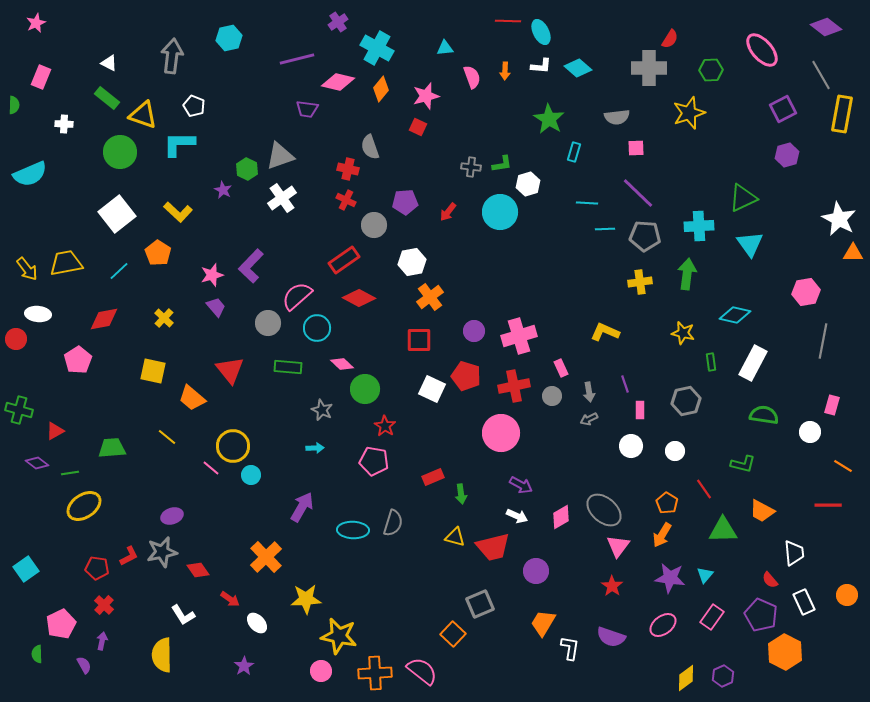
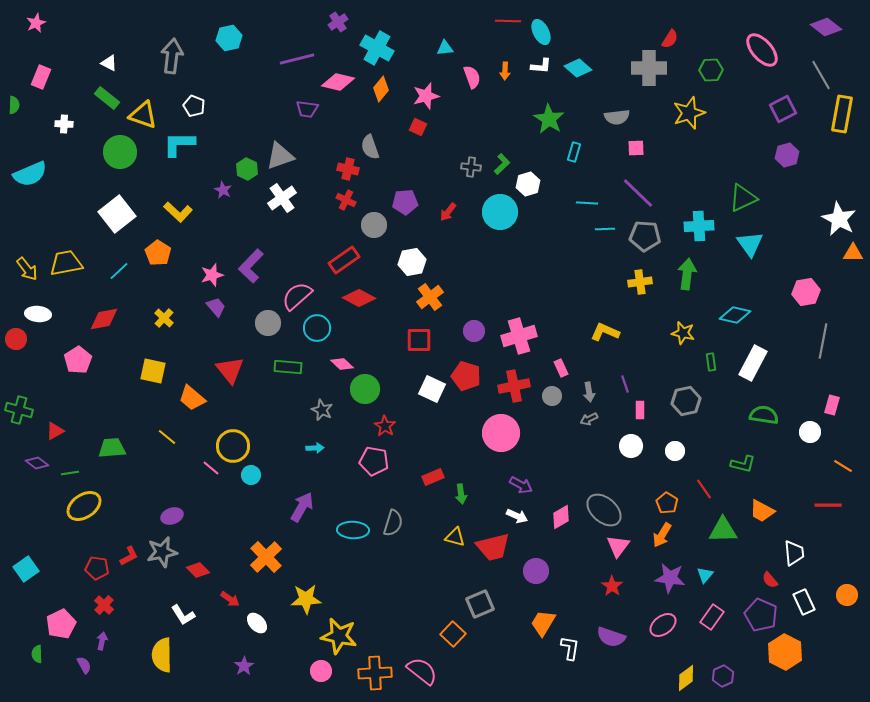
green L-shape at (502, 164): rotated 35 degrees counterclockwise
red diamond at (198, 570): rotated 10 degrees counterclockwise
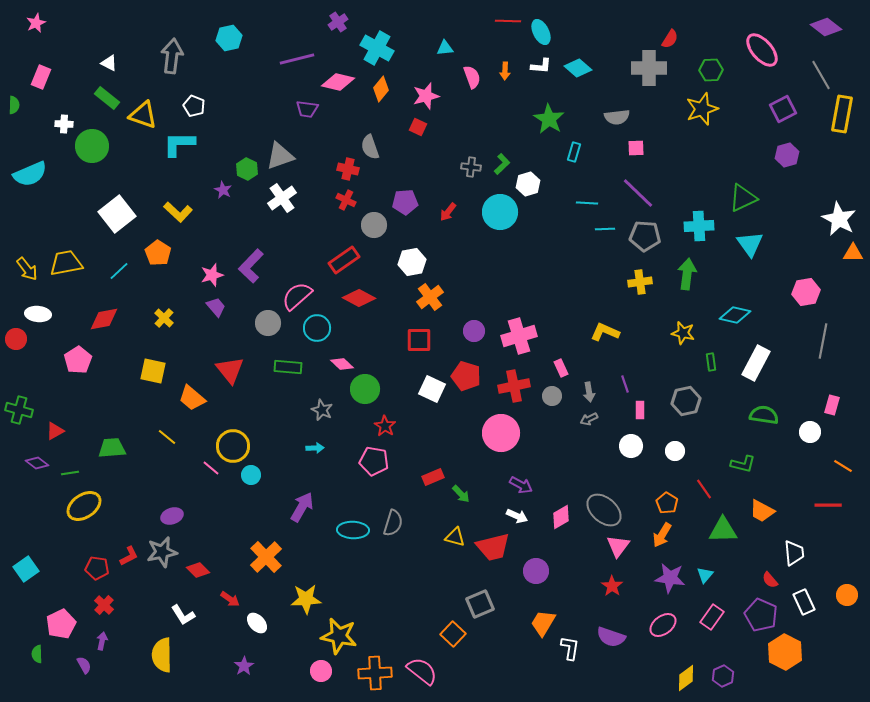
yellow star at (689, 113): moved 13 px right, 4 px up
green circle at (120, 152): moved 28 px left, 6 px up
white rectangle at (753, 363): moved 3 px right
green arrow at (461, 494): rotated 36 degrees counterclockwise
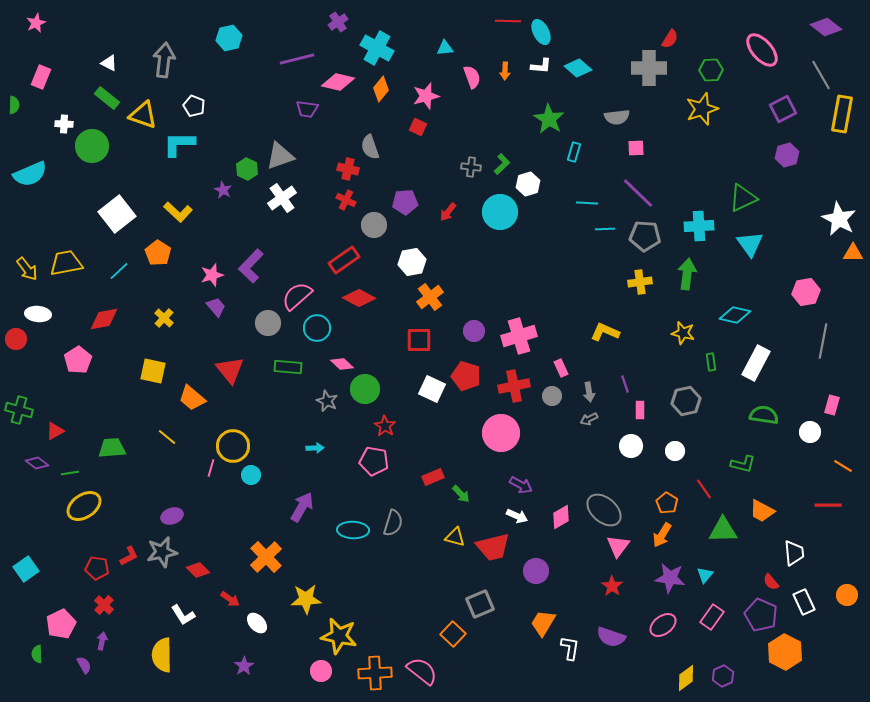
gray arrow at (172, 56): moved 8 px left, 4 px down
gray star at (322, 410): moved 5 px right, 9 px up
pink line at (211, 468): rotated 66 degrees clockwise
red semicircle at (770, 580): moved 1 px right, 2 px down
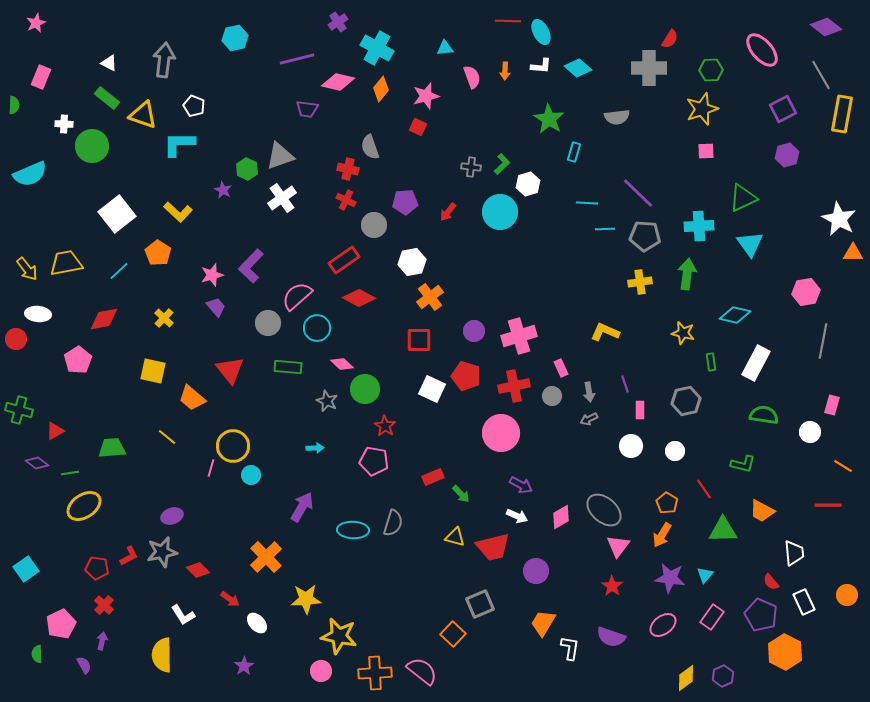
cyan hexagon at (229, 38): moved 6 px right
pink square at (636, 148): moved 70 px right, 3 px down
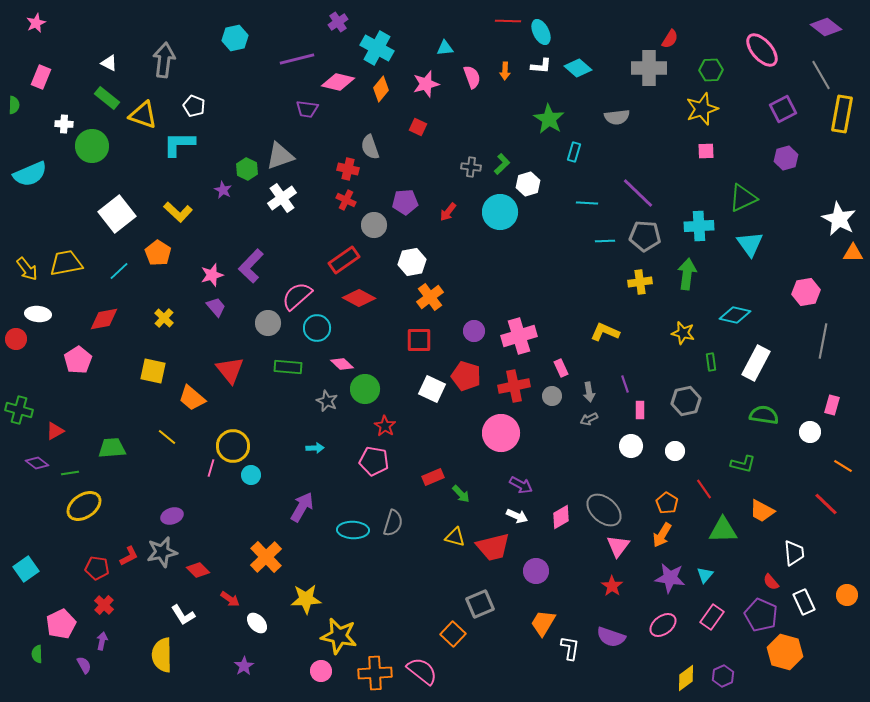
pink star at (426, 96): moved 12 px up
purple hexagon at (787, 155): moved 1 px left, 3 px down
cyan line at (605, 229): moved 12 px down
red line at (828, 505): moved 2 px left, 1 px up; rotated 44 degrees clockwise
orange hexagon at (785, 652): rotated 12 degrees counterclockwise
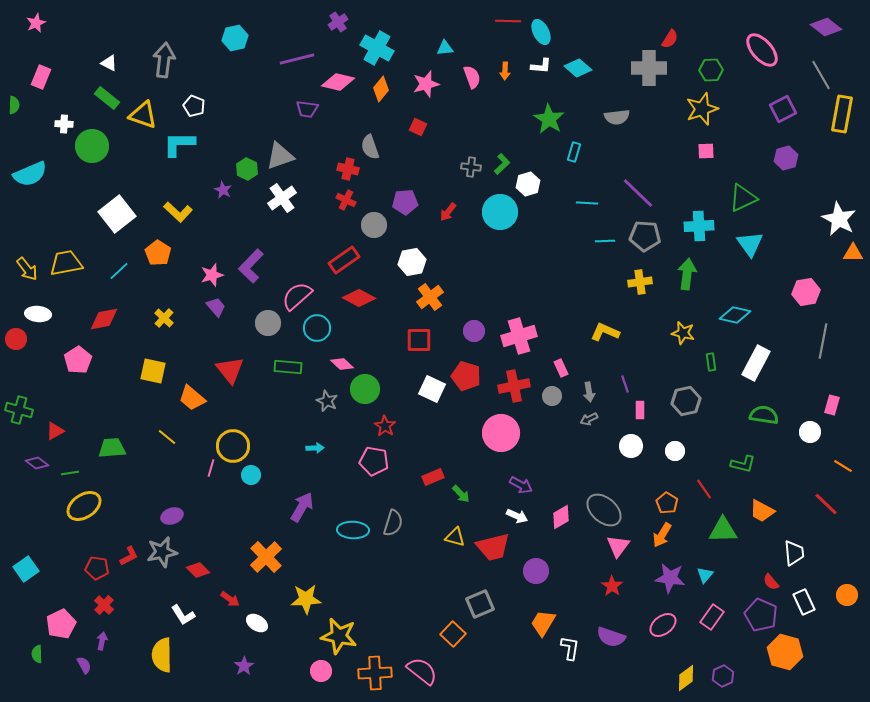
white ellipse at (257, 623): rotated 15 degrees counterclockwise
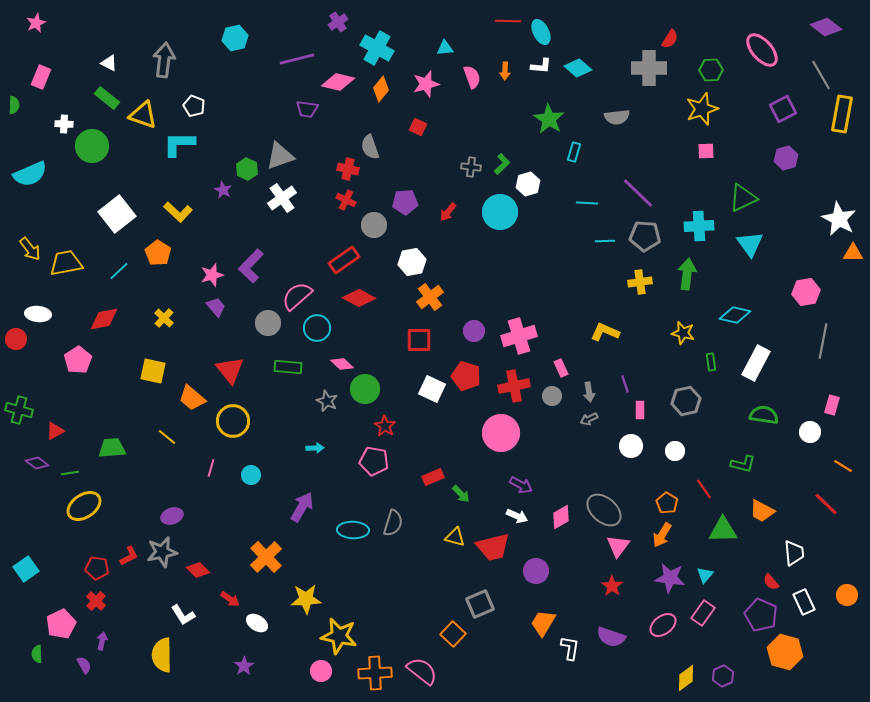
yellow arrow at (27, 269): moved 3 px right, 20 px up
yellow circle at (233, 446): moved 25 px up
red cross at (104, 605): moved 8 px left, 4 px up
pink rectangle at (712, 617): moved 9 px left, 4 px up
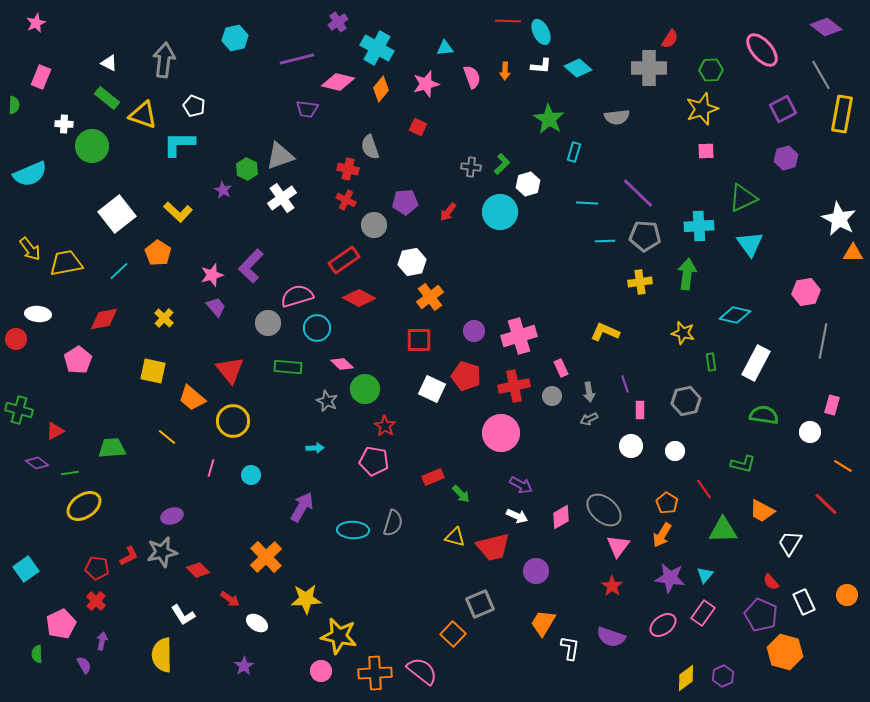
pink semicircle at (297, 296): rotated 24 degrees clockwise
white trapezoid at (794, 553): moved 4 px left, 10 px up; rotated 144 degrees counterclockwise
